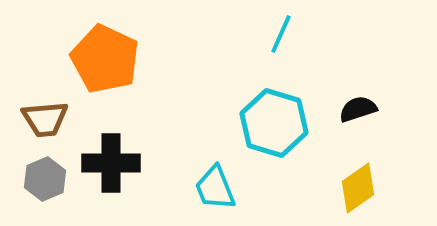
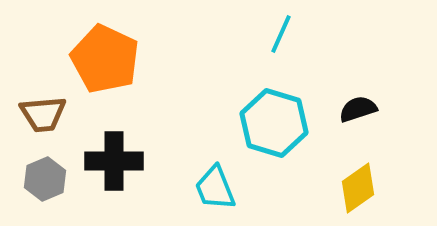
brown trapezoid: moved 2 px left, 5 px up
black cross: moved 3 px right, 2 px up
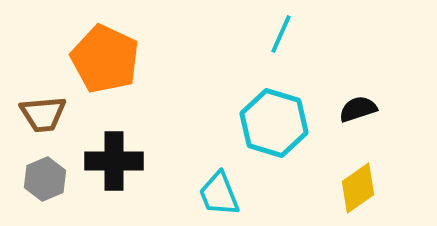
cyan trapezoid: moved 4 px right, 6 px down
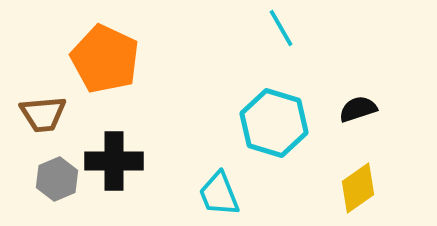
cyan line: moved 6 px up; rotated 54 degrees counterclockwise
gray hexagon: moved 12 px right
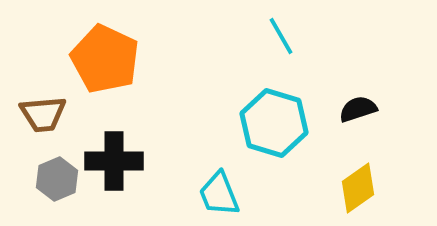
cyan line: moved 8 px down
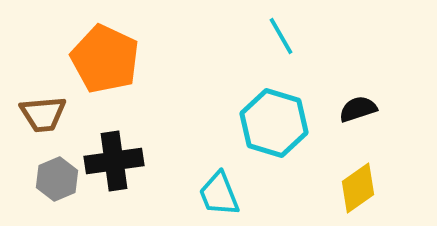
black cross: rotated 8 degrees counterclockwise
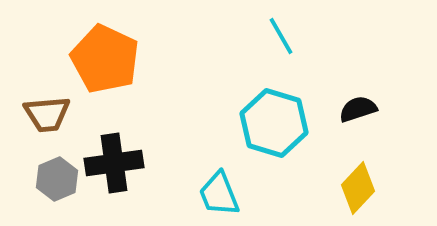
brown trapezoid: moved 4 px right
black cross: moved 2 px down
yellow diamond: rotated 12 degrees counterclockwise
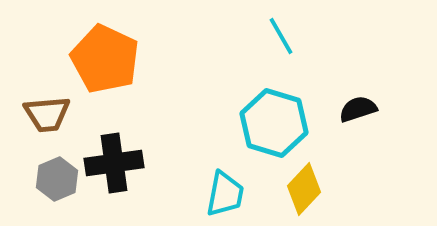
yellow diamond: moved 54 px left, 1 px down
cyan trapezoid: moved 6 px right; rotated 147 degrees counterclockwise
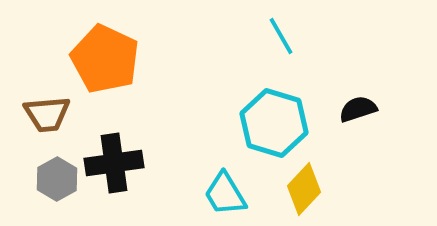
gray hexagon: rotated 6 degrees counterclockwise
cyan trapezoid: rotated 138 degrees clockwise
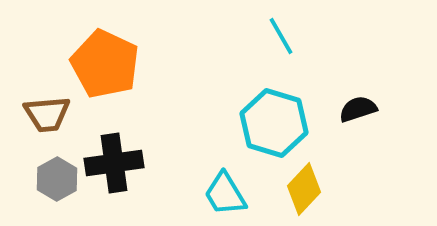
orange pentagon: moved 5 px down
